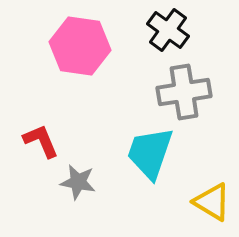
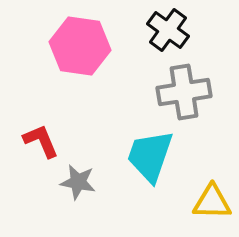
cyan trapezoid: moved 3 px down
yellow triangle: rotated 30 degrees counterclockwise
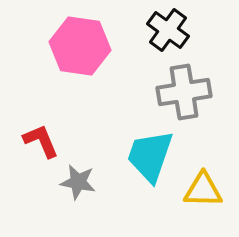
yellow triangle: moved 9 px left, 12 px up
